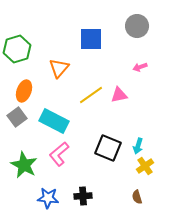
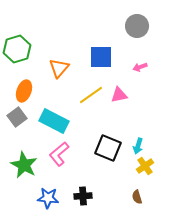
blue square: moved 10 px right, 18 px down
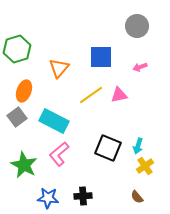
brown semicircle: rotated 24 degrees counterclockwise
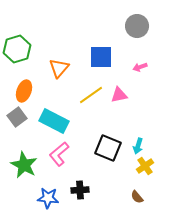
black cross: moved 3 px left, 6 px up
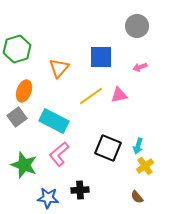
yellow line: moved 1 px down
green star: rotated 8 degrees counterclockwise
